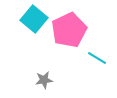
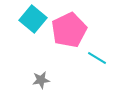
cyan square: moved 1 px left
gray star: moved 3 px left
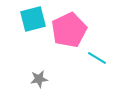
cyan square: rotated 36 degrees clockwise
gray star: moved 2 px left, 1 px up
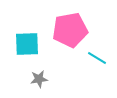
cyan square: moved 6 px left, 25 px down; rotated 12 degrees clockwise
pink pentagon: moved 1 px right; rotated 16 degrees clockwise
